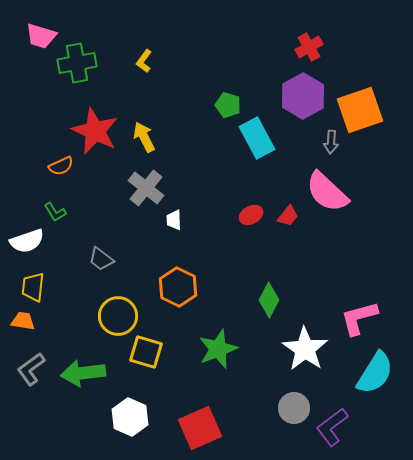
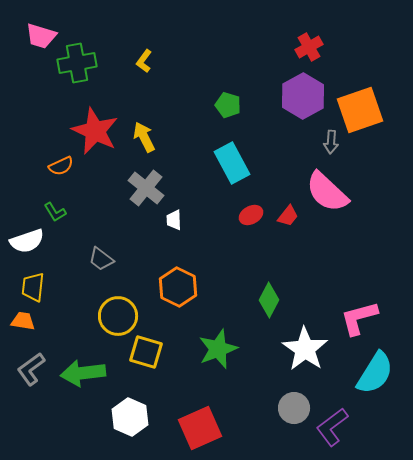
cyan rectangle: moved 25 px left, 25 px down
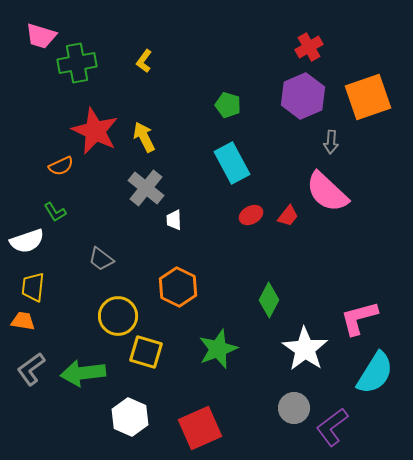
purple hexagon: rotated 6 degrees clockwise
orange square: moved 8 px right, 13 px up
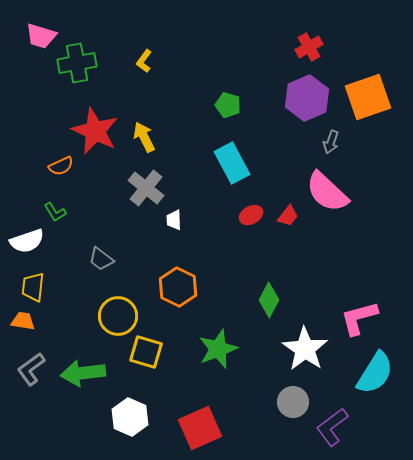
purple hexagon: moved 4 px right, 2 px down
gray arrow: rotated 15 degrees clockwise
gray circle: moved 1 px left, 6 px up
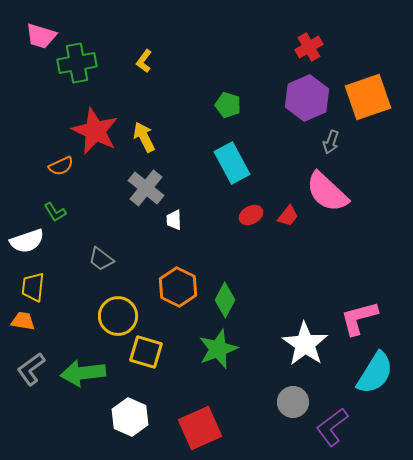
green diamond: moved 44 px left
white star: moved 5 px up
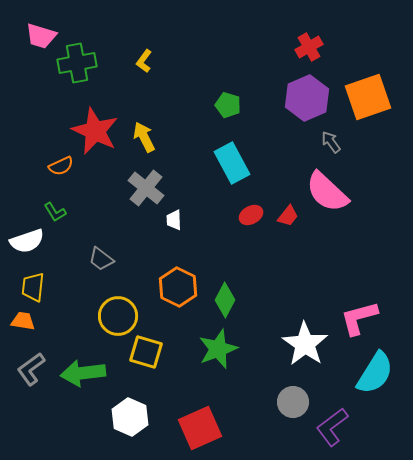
gray arrow: rotated 125 degrees clockwise
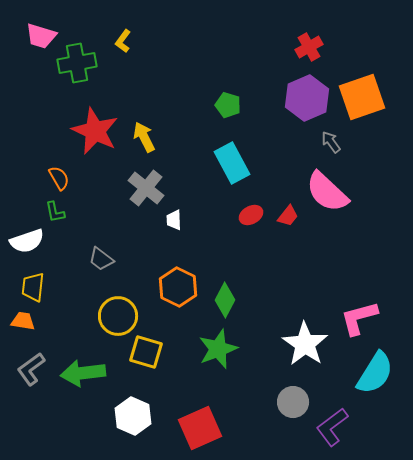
yellow L-shape: moved 21 px left, 20 px up
orange square: moved 6 px left
orange semicircle: moved 2 px left, 12 px down; rotated 95 degrees counterclockwise
green L-shape: rotated 20 degrees clockwise
white hexagon: moved 3 px right, 1 px up
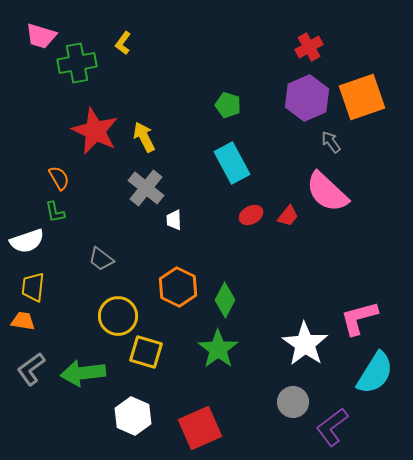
yellow L-shape: moved 2 px down
green star: rotated 15 degrees counterclockwise
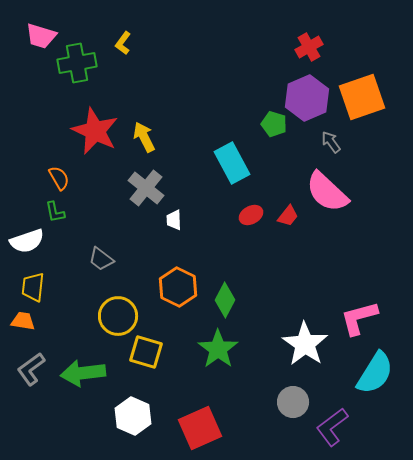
green pentagon: moved 46 px right, 19 px down
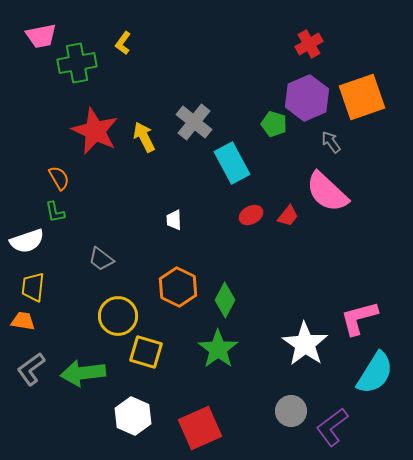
pink trapezoid: rotated 28 degrees counterclockwise
red cross: moved 3 px up
gray cross: moved 48 px right, 66 px up
gray circle: moved 2 px left, 9 px down
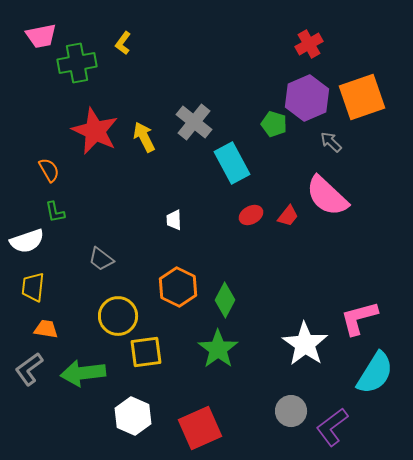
gray arrow: rotated 10 degrees counterclockwise
orange semicircle: moved 10 px left, 8 px up
pink semicircle: moved 4 px down
orange trapezoid: moved 23 px right, 8 px down
yellow square: rotated 24 degrees counterclockwise
gray L-shape: moved 2 px left
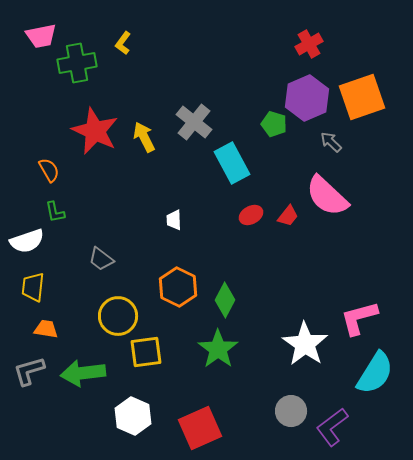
gray L-shape: moved 2 px down; rotated 20 degrees clockwise
